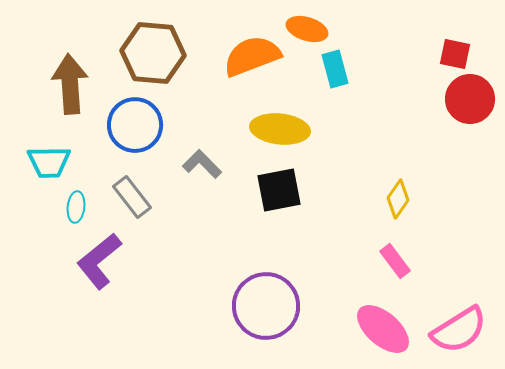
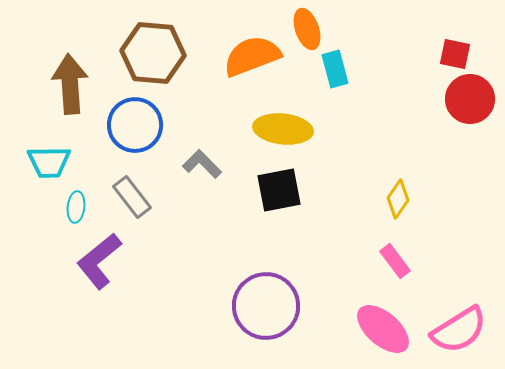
orange ellipse: rotated 54 degrees clockwise
yellow ellipse: moved 3 px right
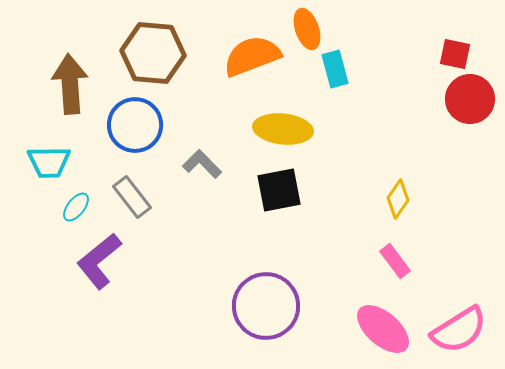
cyan ellipse: rotated 32 degrees clockwise
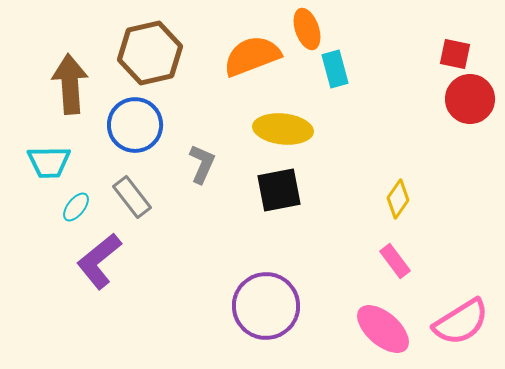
brown hexagon: moved 3 px left; rotated 18 degrees counterclockwise
gray L-shape: rotated 69 degrees clockwise
pink semicircle: moved 2 px right, 8 px up
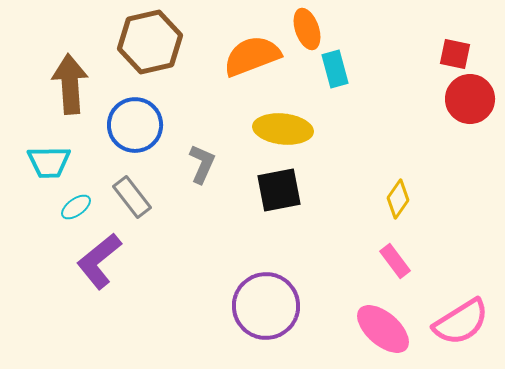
brown hexagon: moved 11 px up
cyan ellipse: rotated 16 degrees clockwise
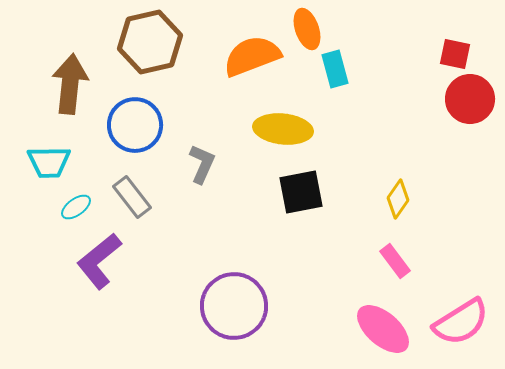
brown arrow: rotated 10 degrees clockwise
black square: moved 22 px right, 2 px down
purple circle: moved 32 px left
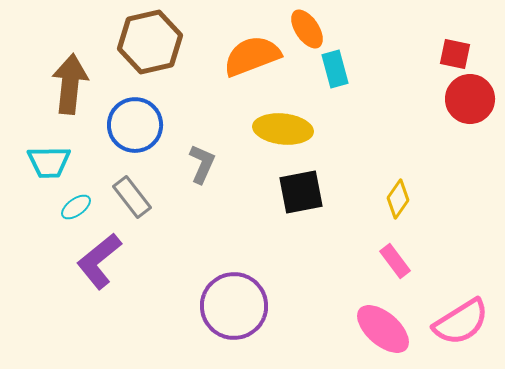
orange ellipse: rotated 15 degrees counterclockwise
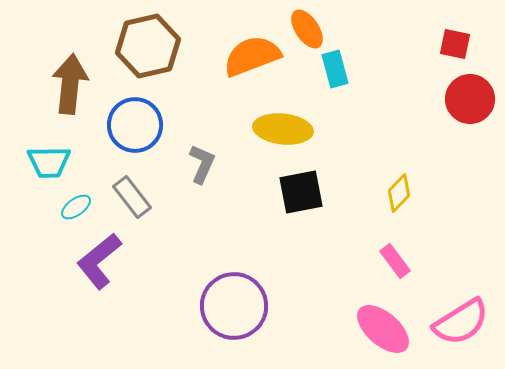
brown hexagon: moved 2 px left, 4 px down
red square: moved 10 px up
yellow diamond: moved 1 px right, 6 px up; rotated 9 degrees clockwise
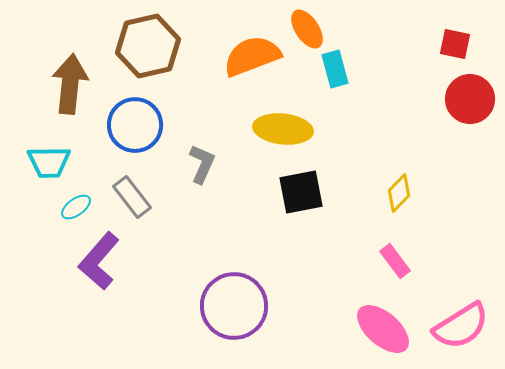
purple L-shape: rotated 10 degrees counterclockwise
pink semicircle: moved 4 px down
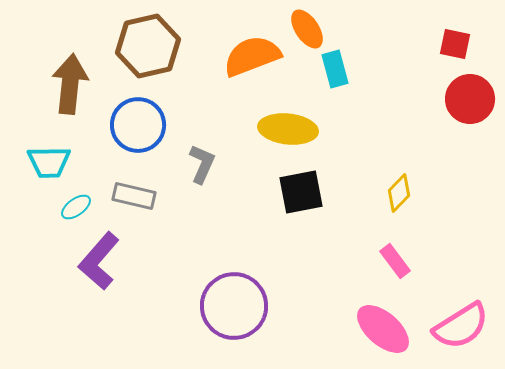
blue circle: moved 3 px right
yellow ellipse: moved 5 px right
gray rectangle: moved 2 px right, 1 px up; rotated 39 degrees counterclockwise
